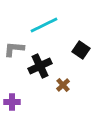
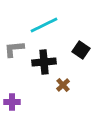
gray L-shape: rotated 10 degrees counterclockwise
black cross: moved 4 px right, 4 px up; rotated 20 degrees clockwise
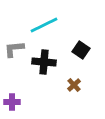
black cross: rotated 10 degrees clockwise
brown cross: moved 11 px right
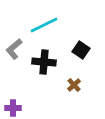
gray L-shape: rotated 35 degrees counterclockwise
purple cross: moved 1 px right, 6 px down
